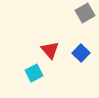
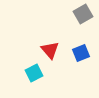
gray square: moved 2 px left, 1 px down
blue square: rotated 24 degrees clockwise
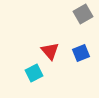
red triangle: moved 1 px down
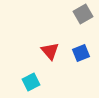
cyan square: moved 3 px left, 9 px down
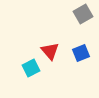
cyan square: moved 14 px up
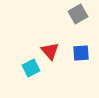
gray square: moved 5 px left
blue square: rotated 18 degrees clockwise
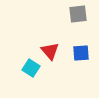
gray square: rotated 24 degrees clockwise
cyan square: rotated 30 degrees counterclockwise
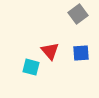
gray square: rotated 30 degrees counterclockwise
cyan square: moved 1 px up; rotated 18 degrees counterclockwise
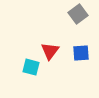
red triangle: rotated 18 degrees clockwise
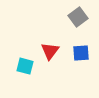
gray square: moved 3 px down
cyan square: moved 6 px left, 1 px up
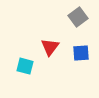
red triangle: moved 4 px up
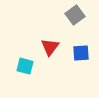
gray square: moved 3 px left, 2 px up
